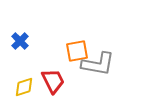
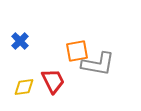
yellow diamond: rotated 10 degrees clockwise
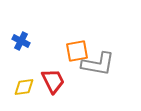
blue cross: moved 1 px right; rotated 18 degrees counterclockwise
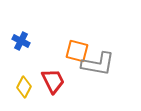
orange square: rotated 25 degrees clockwise
yellow diamond: rotated 55 degrees counterclockwise
